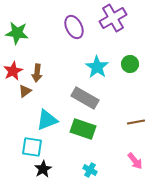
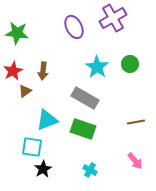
brown arrow: moved 6 px right, 2 px up
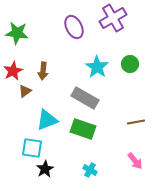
cyan square: moved 1 px down
black star: moved 2 px right
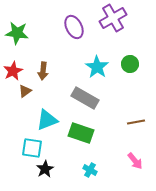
green rectangle: moved 2 px left, 4 px down
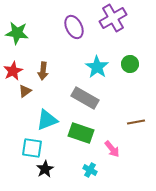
pink arrow: moved 23 px left, 12 px up
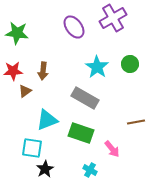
purple ellipse: rotated 10 degrees counterclockwise
red star: rotated 24 degrees clockwise
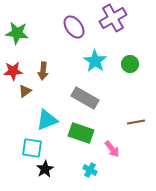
cyan star: moved 2 px left, 6 px up
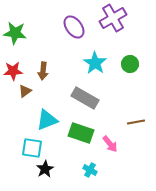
green star: moved 2 px left
cyan star: moved 2 px down
pink arrow: moved 2 px left, 5 px up
